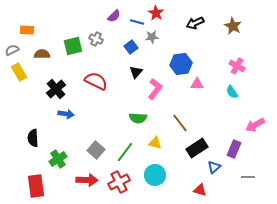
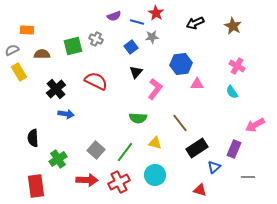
purple semicircle: rotated 24 degrees clockwise
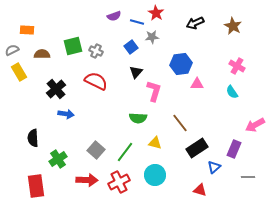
gray cross: moved 12 px down
pink L-shape: moved 1 px left, 2 px down; rotated 20 degrees counterclockwise
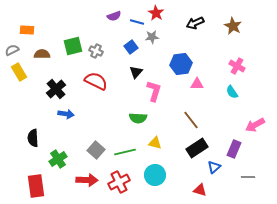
brown line: moved 11 px right, 3 px up
green line: rotated 40 degrees clockwise
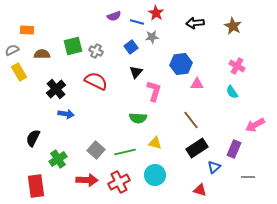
black arrow: rotated 18 degrees clockwise
black semicircle: rotated 30 degrees clockwise
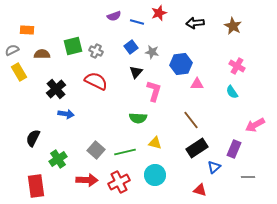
red star: moved 3 px right; rotated 21 degrees clockwise
gray star: moved 15 px down; rotated 16 degrees clockwise
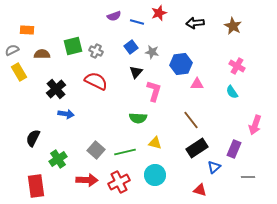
pink arrow: rotated 42 degrees counterclockwise
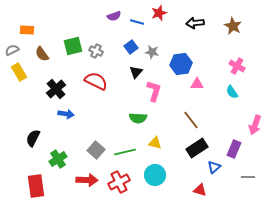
brown semicircle: rotated 126 degrees counterclockwise
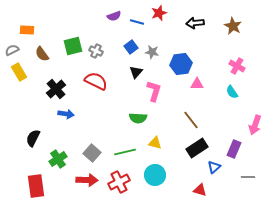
gray square: moved 4 px left, 3 px down
